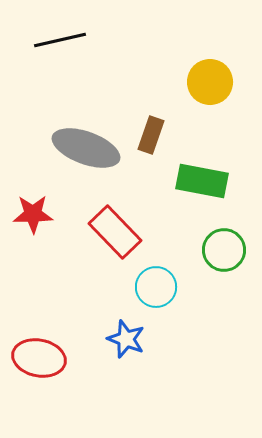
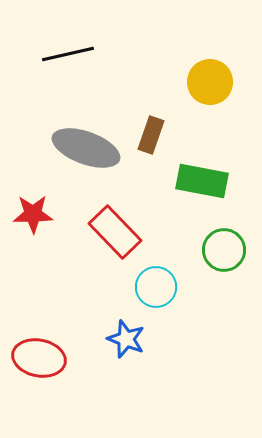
black line: moved 8 px right, 14 px down
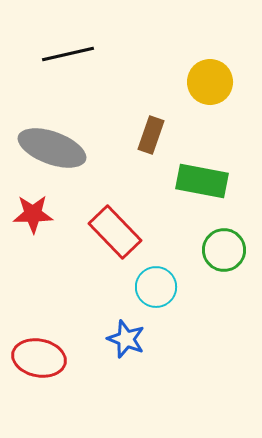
gray ellipse: moved 34 px left
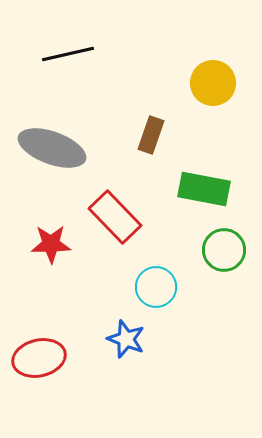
yellow circle: moved 3 px right, 1 px down
green rectangle: moved 2 px right, 8 px down
red star: moved 18 px right, 30 px down
red rectangle: moved 15 px up
red ellipse: rotated 24 degrees counterclockwise
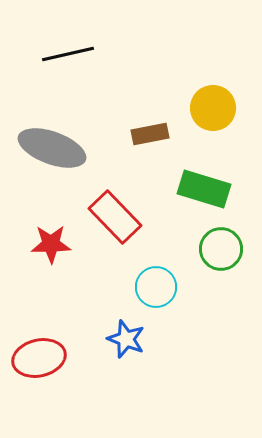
yellow circle: moved 25 px down
brown rectangle: moved 1 px left, 1 px up; rotated 60 degrees clockwise
green rectangle: rotated 6 degrees clockwise
green circle: moved 3 px left, 1 px up
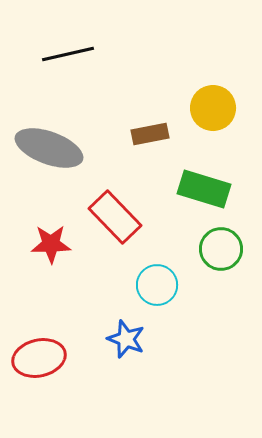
gray ellipse: moved 3 px left
cyan circle: moved 1 px right, 2 px up
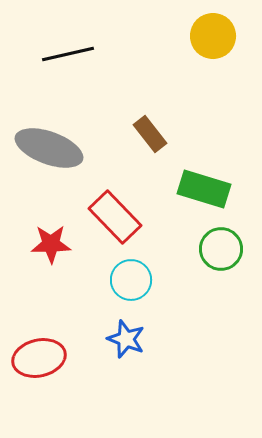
yellow circle: moved 72 px up
brown rectangle: rotated 63 degrees clockwise
cyan circle: moved 26 px left, 5 px up
